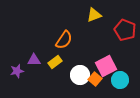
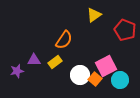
yellow triangle: rotated 14 degrees counterclockwise
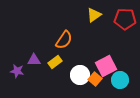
red pentagon: moved 11 px up; rotated 20 degrees counterclockwise
purple star: rotated 24 degrees clockwise
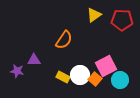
red pentagon: moved 3 px left, 1 px down
yellow rectangle: moved 8 px right, 15 px down; rotated 64 degrees clockwise
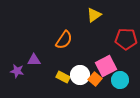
red pentagon: moved 4 px right, 19 px down
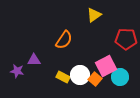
cyan circle: moved 3 px up
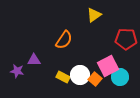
pink square: moved 2 px right
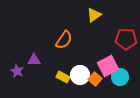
purple star: rotated 16 degrees clockwise
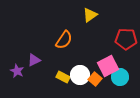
yellow triangle: moved 4 px left
purple triangle: rotated 24 degrees counterclockwise
